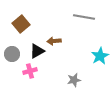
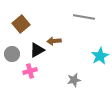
black triangle: moved 1 px up
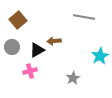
brown square: moved 3 px left, 4 px up
gray circle: moved 7 px up
gray star: moved 1 px left, 2 px up; rotated 16 degrees counterclockwise
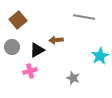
brown arrow: moved 2 px right, 1 px up
gray star: rotated 24 degrees counterclockwise
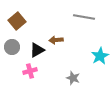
brown square: moved 1 px left, 1 px down
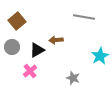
pink cross: rotated 24 degrees counterclockwise
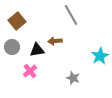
gray line: moved 13 px left, 2 px up; rotated 50 degrees clockwise
brown arrow: moved 1 px left, 1 px down
black triangle: rotated 21 degrees clockwise
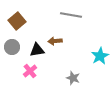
gray line: rotated 50 degrees counterclockwise
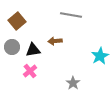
black triangle: moved 4 px left
gray star: moved 5 px down; rotated 16 degrees clockwise
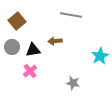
gray star: rotated 24 degrees counterclockwise
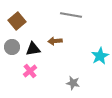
black triangle: moved 1 px up
